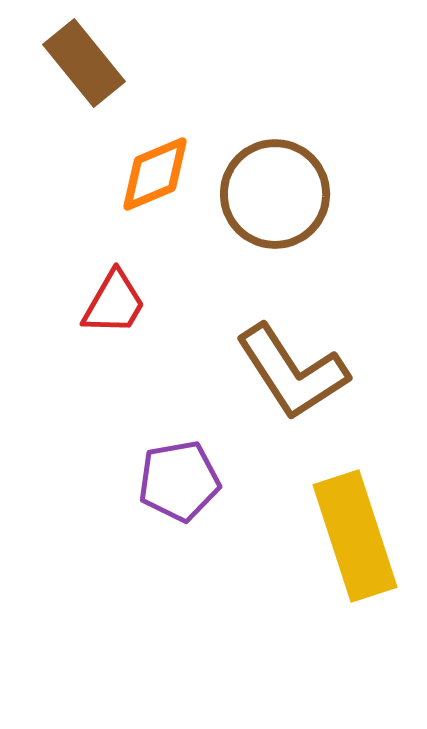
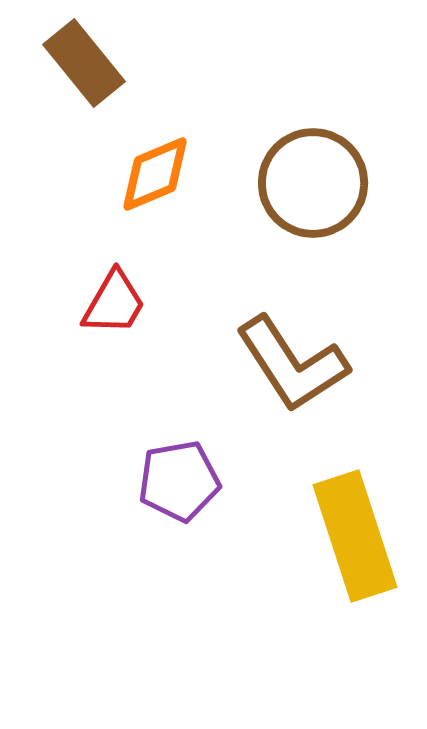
brown circle: moved 38 px right, 11 px up
brown L-shape: moved 8 px up
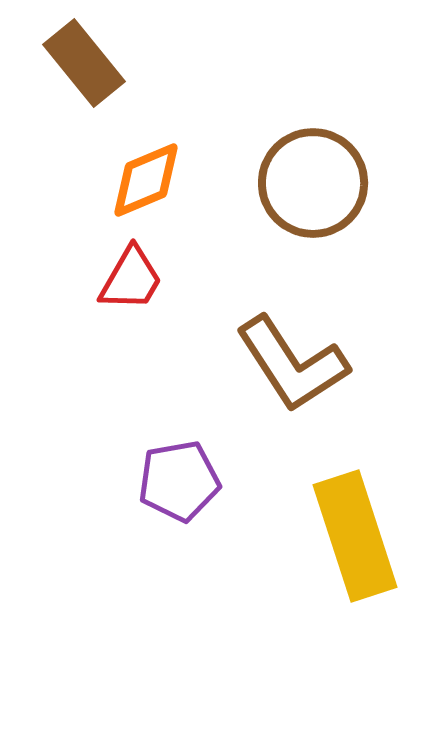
orange diamond: moved 9 px left, 6 px down
red trapezoid: moved 17 px right, 24 px up
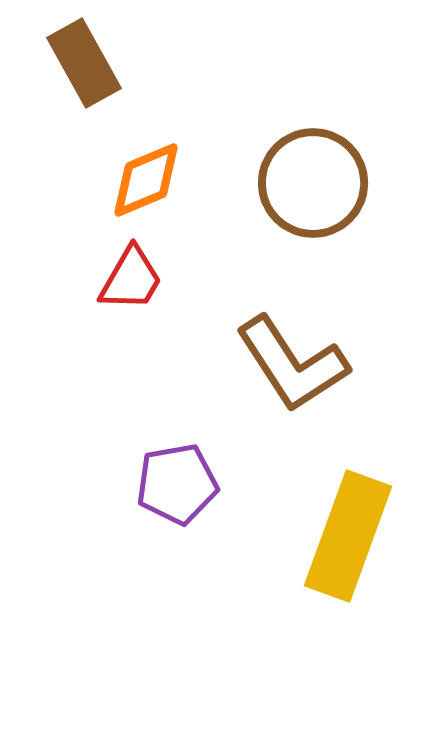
brown rectangle: rotated 10 degrees clockwise
purple pentagon: moved 2 px left, 3 px down
yellow rectangle: moved 7 px left; rotated 38 degrees clockwise
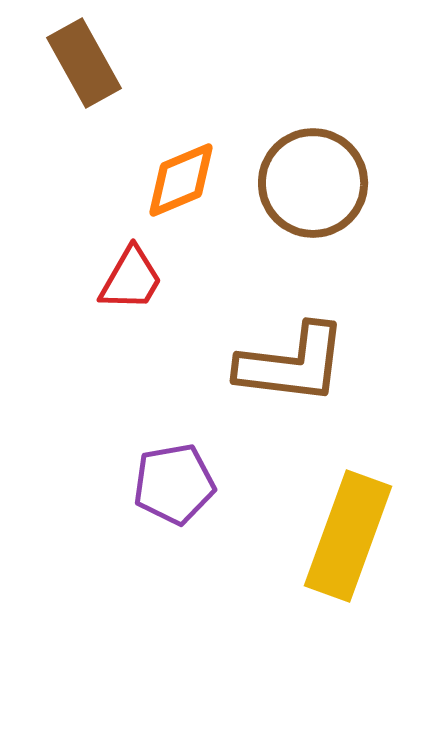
orange diamond: moved 35 px right
brown L-shape: rotated 50 degrees counterclockwise
purple pentagon: moved 3 px left
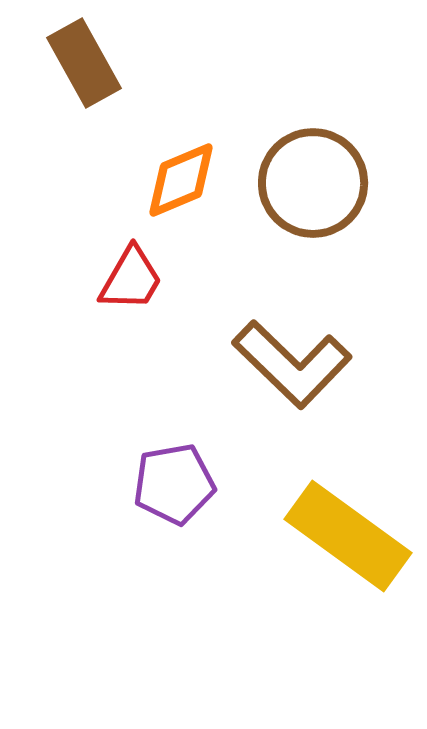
brown L-shape: rotated 37 degrees clockwise
yellow rectangle: rotated 74 degrees counterclockwise
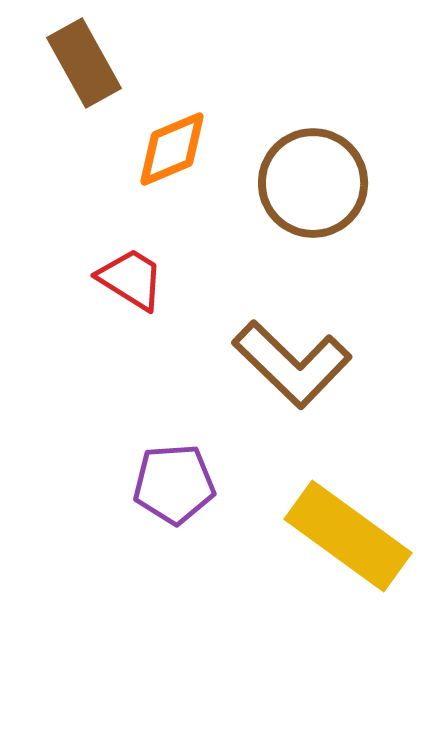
orange diamond: moved 9 px left, 31 px up
red trapezoid: rotated 88 degrees counterclockwise
purple pentagon: rotated 6 degrees clockwise
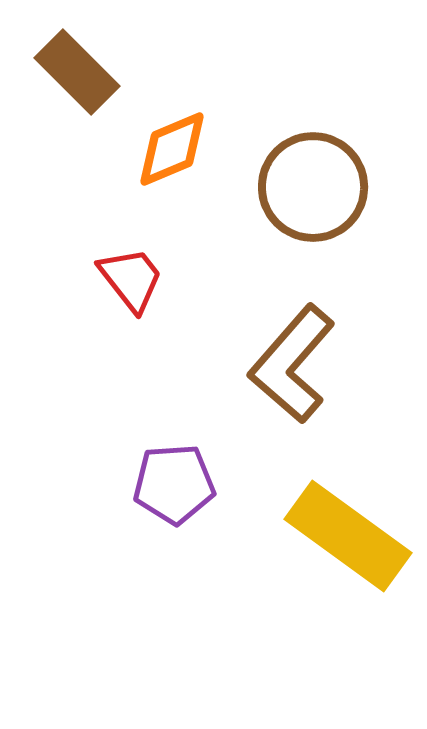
brown rectangle: moved 7 px left, 9 px down; rotated 16 degrees counterclockwise
brown circle: moved 4 px down
red trapezoid: rotated 20 degrees clockwise
brown L-shape: rotated 87 degrees clockwise
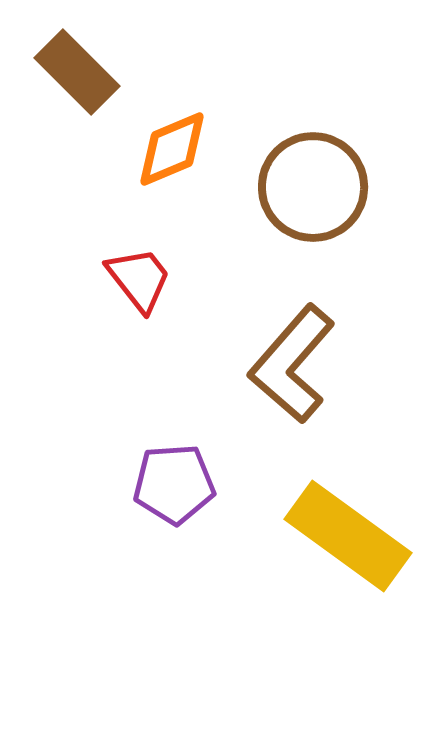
red trapezoid: moved 8 px right
